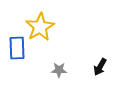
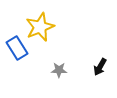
yellow star: rotated 8 degrees clockwise
blue rectangle: rotated 30 degrees counterclockwise
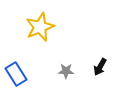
blue rectangle: moved 1 px left, 26 px down
gray star: moved 7 px right, 1 px down
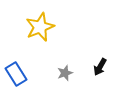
gray star: moved 1 px left, 2 px down; rotated 21 degrees counterclockwise
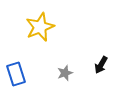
black arrow: moved 1 px right, 2 px up
blue rectangle: rotated 15 degrees clockwise
